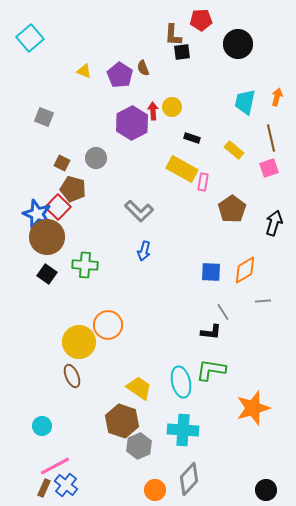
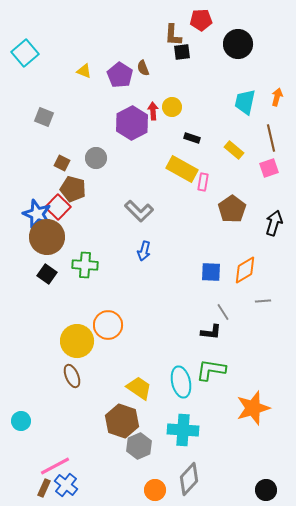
cyan square at (30, 38): moved 5 px left, 15 px down
yellow circle at (79, 342): moved 2 px left, 1 px up
cyan circle at (42, 426): moved 21 px left, 5 px up
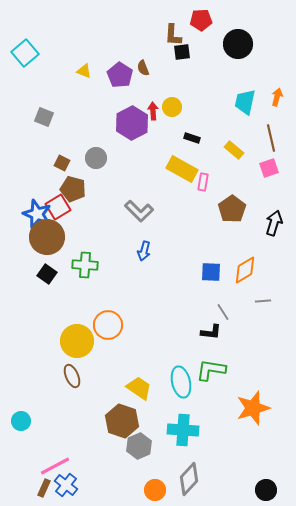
red square at (58, 207): rotated 15 degrees clockwise
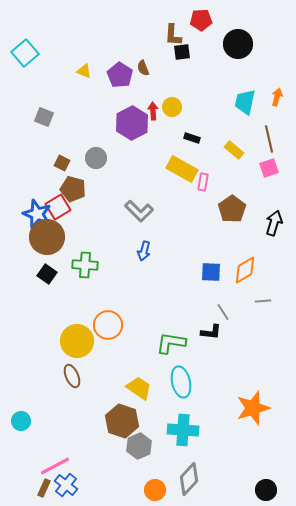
brown line at (271, 138): moved 2 px left, 1 px down
green L-shape at (211, 370): moved 40 px left, 27 px up
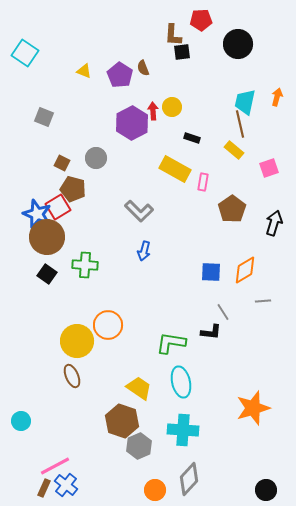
cyan square at (25, 53): rotated 16 degrees counterclockwise
brown line at (269, 139): moved 29 px left, 15 px up
yellow rectangle at (182, 169): moved 7 px left
